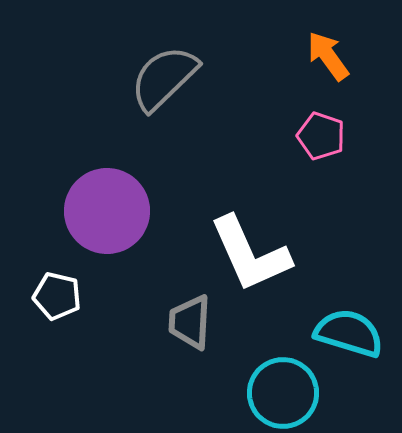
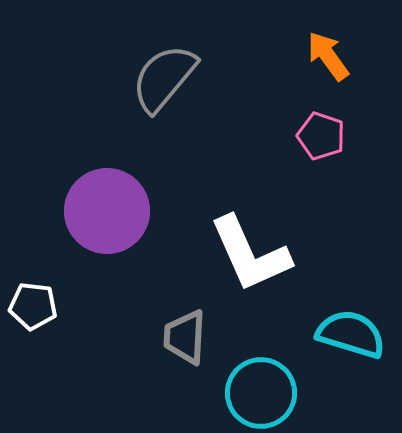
gray semicircle: rotated 6 degrees counterclockwise
white pentagon: moved 24 px left, 10 px down; rotated 6 degrees counterclockwise
gray trapezoid: moved 5 px left, 15 px down
cyan semicircle: moved 2 px right, 1 px down
cyan circle: moved 22 px left
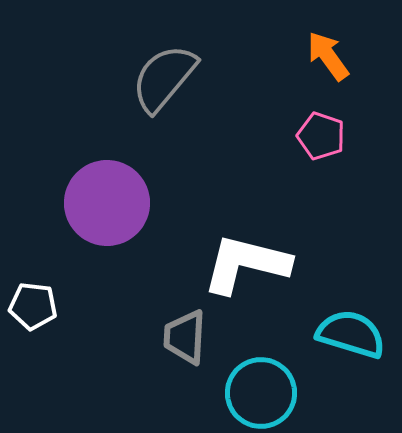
purple circle: moved 8 px up
white L-shape: moved 4 px left, 10 px down; rotated 128 degrees clockwise
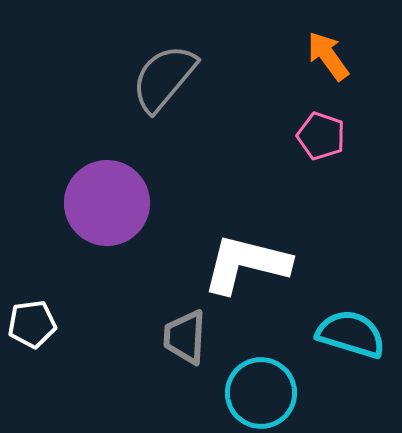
white pentagon: moved 1 px left, 18 px down; rotated 15 degrees counterclockwise
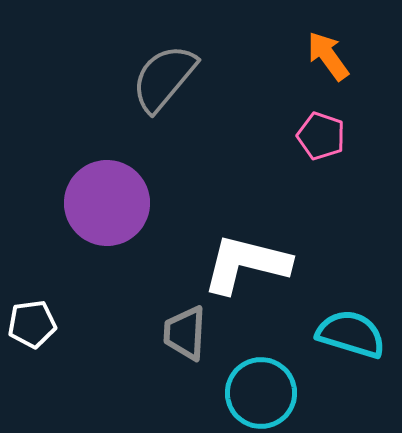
gray trapezoid: moved 4 px up
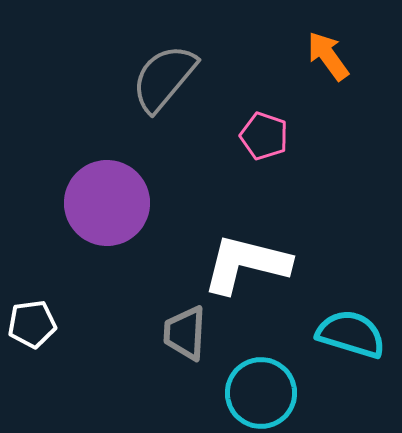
pink pentagon: moved 57 px left
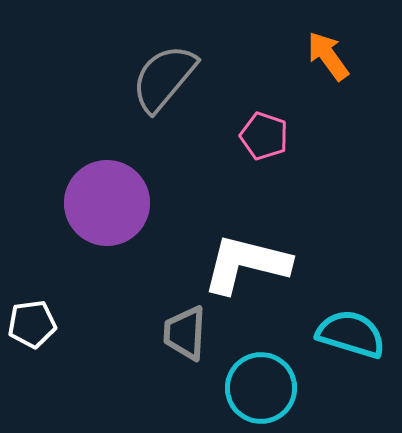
cyan circle: moved 5 px up
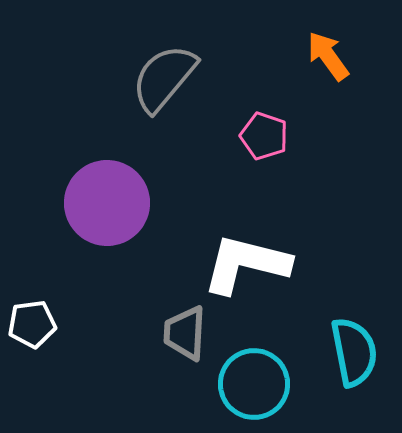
cyan semicircle: moved 3 px right, 18 px down; rotated 62 degrees clockwise
cyan circle: moved 7 px left, 4 px up
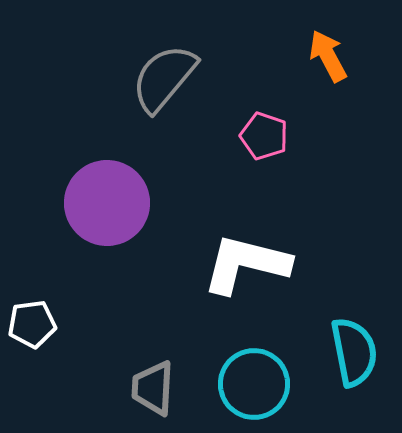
orange arrow: rotated 8 degrees clockwise
gray trapezoid: moved 32 px left, 55 px down
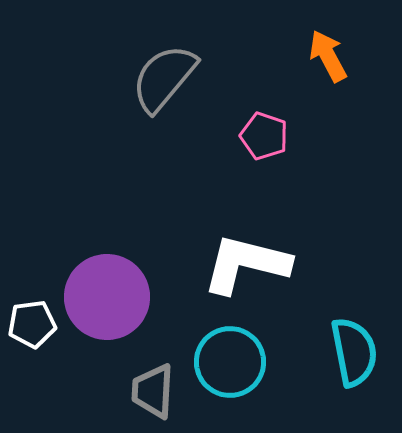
purple circle: moved 94 px down
cyan circle: moved 24 px left, 22 px up
gray trapezoid: moved 3 px down
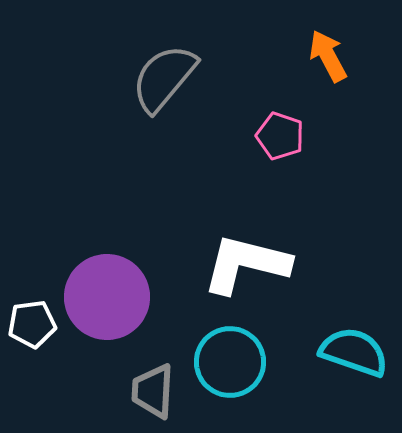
pink pentagon: moved 16 px right
cyan semicircle: rotated 60 degrees counterclockwise
